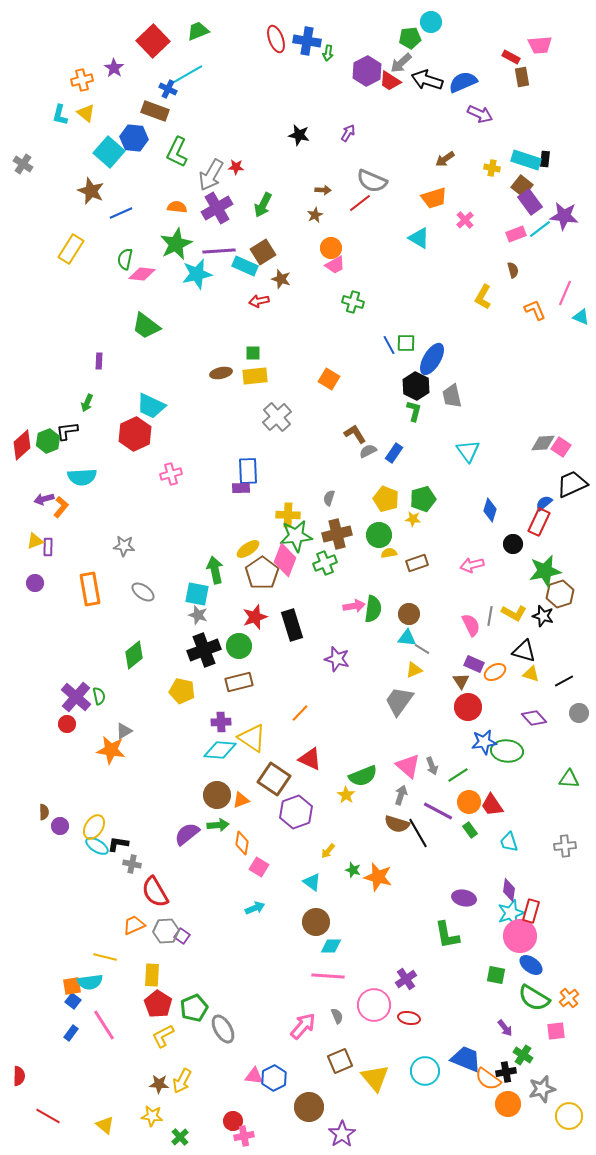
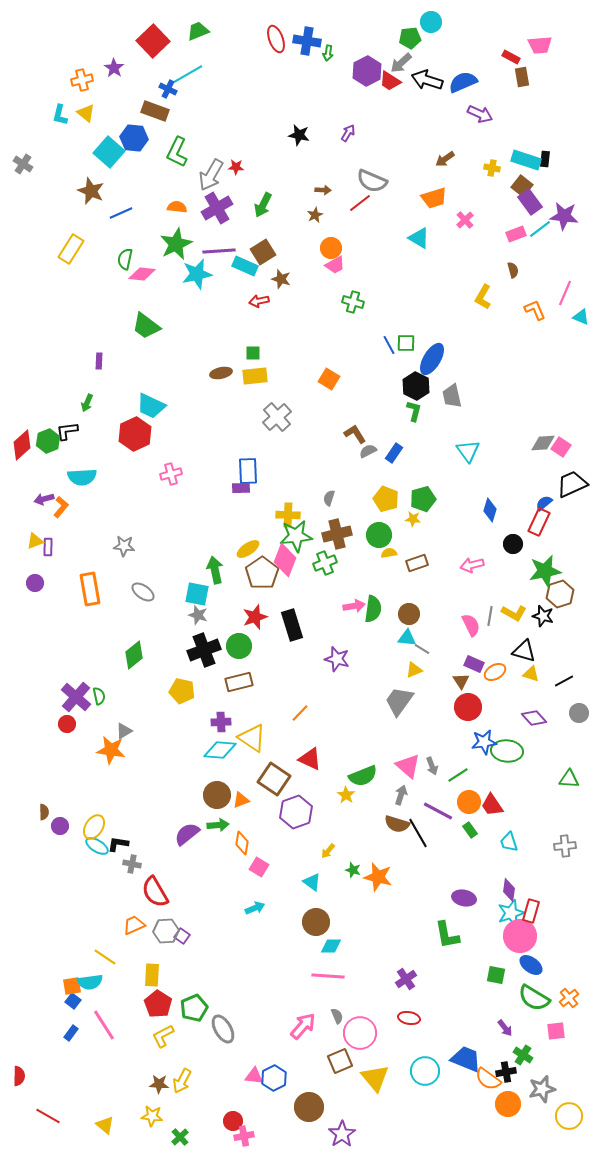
yellow line at (105, 957): rotated 20 degrees clockwise
pink circle at (374, 1005): moved 14 px left, 28 px down
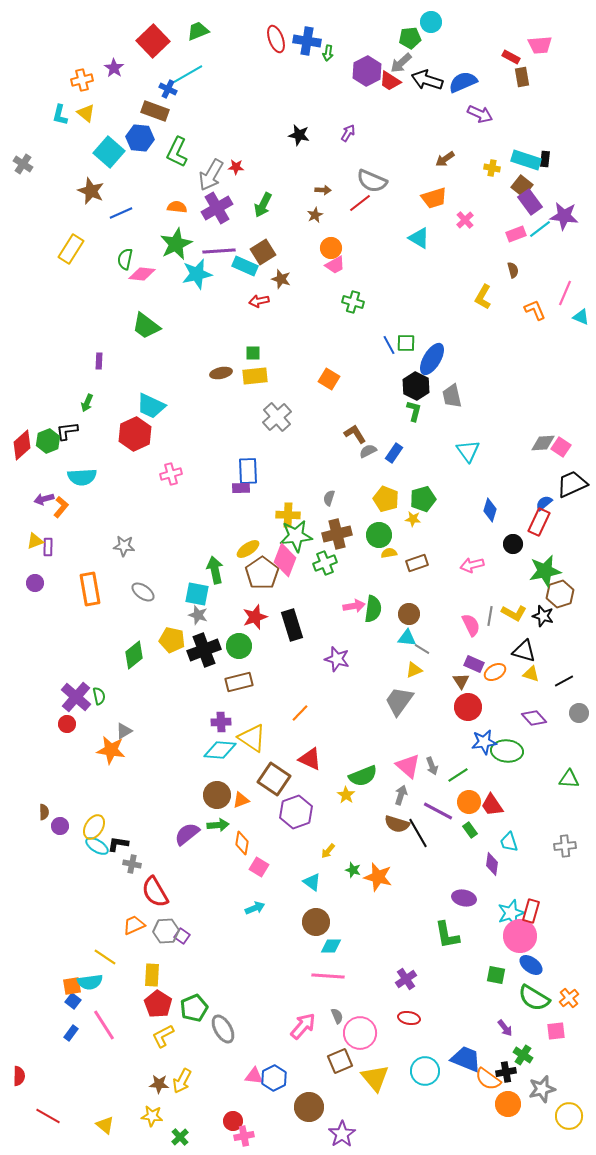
blue hexagon at (134, 138): moved 6 px right
yellow pentagon at (182, 691): moved 10 px left, 51 px up
purple diamond at (509, 890): moved 17 px left, 26 px up
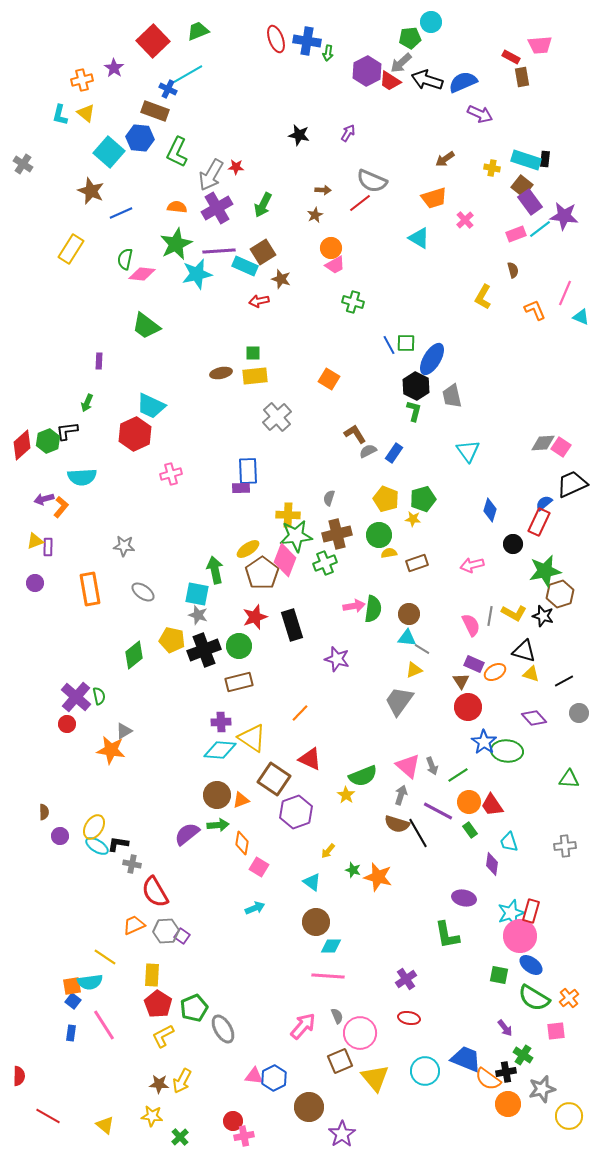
blue star at (484, 742): rotated 30 degrees counterclockwise
purple circle at (60, 826): moved 10 px down
green square at (496, 975): moved 3 px right
blue rectangle at (71, 1033): rotated 28 degrees counterclockwise
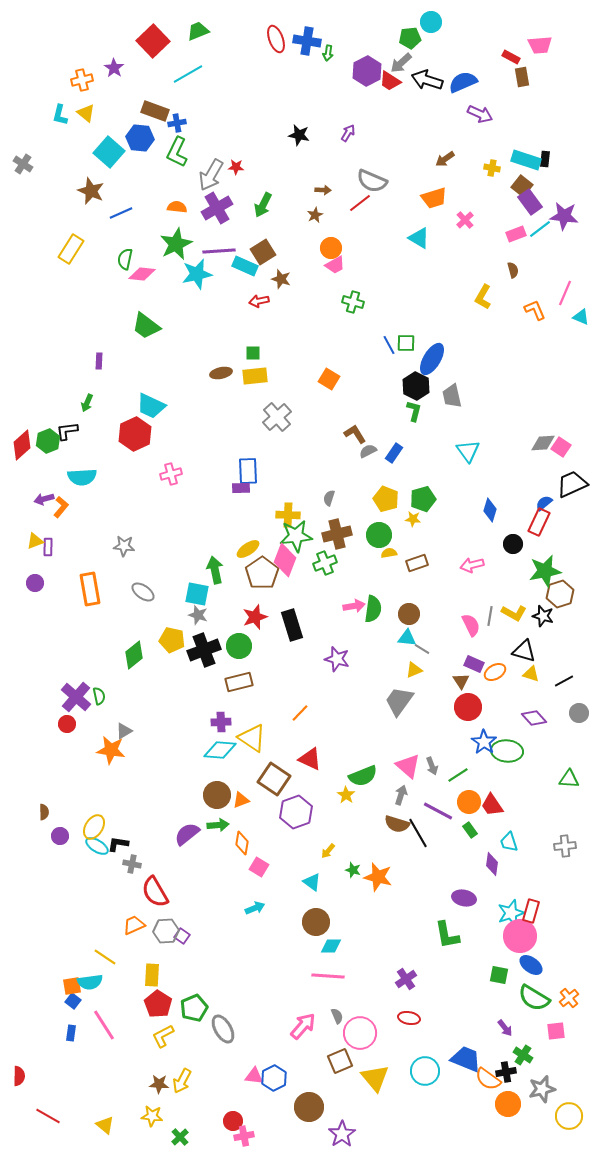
blue cross at (168, 89): moved 9 px right, 34 px down; rotated 36 degrees counterclockwise
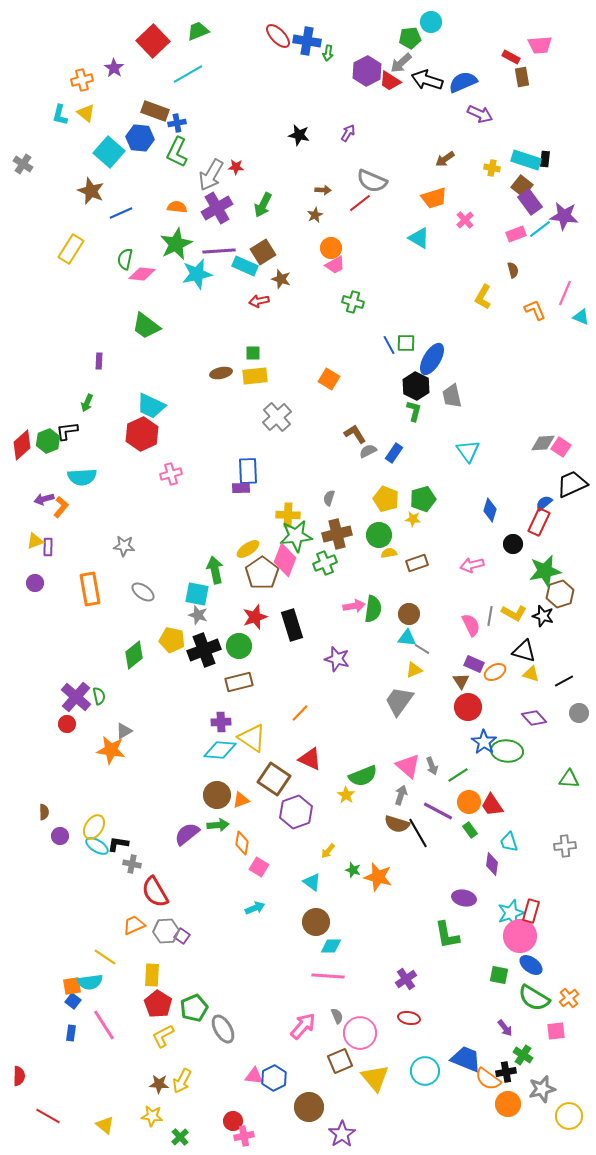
red ellipse at (276, 39): moved 2 px right, 3 px up; rotated 24 degrees counterclockwise
red hexagon at (135, 434): moved 7 px right
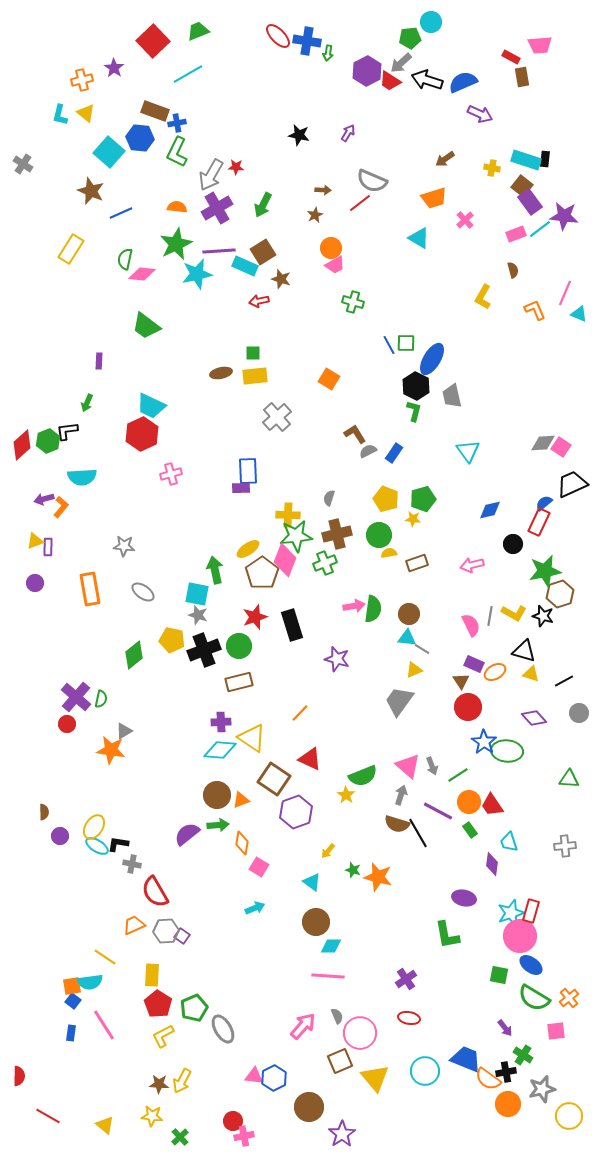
cyan triangle at (581, 317): moved 2 px left, 3 px up
blue diamond at (490, 510): rotated 60 degrees clockwise
green semicircle at (99, 696): moved 2 px right, 3 px down; rotated 24 degrees clockwise
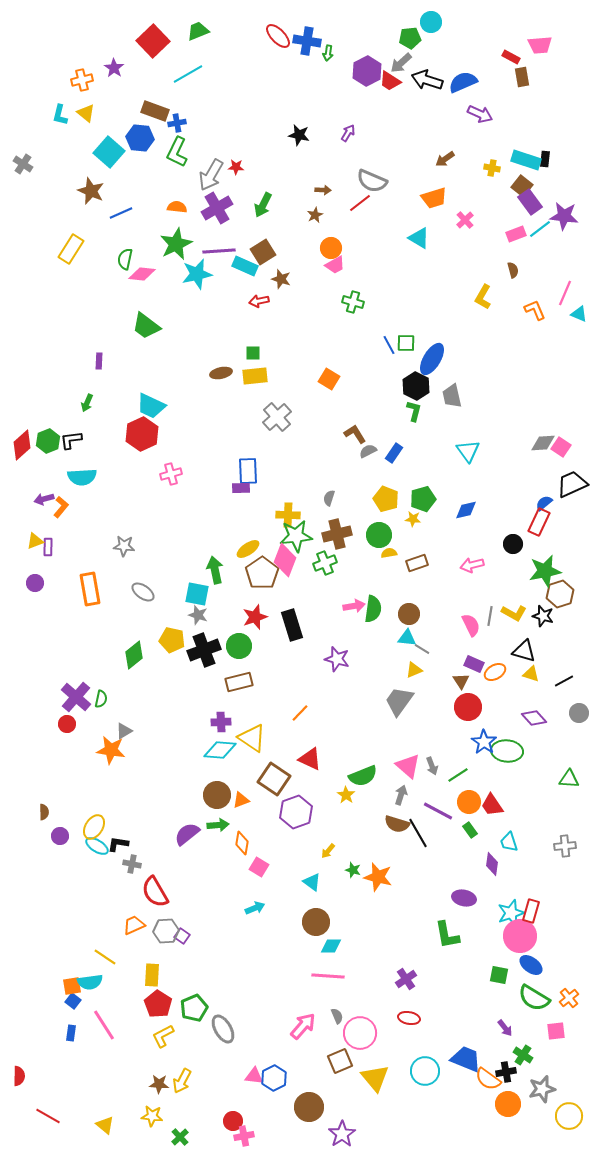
black L-shape at (67, 431): moved 4 px right, 9 px down
blue diamond at (490, 510): moved 24 px left
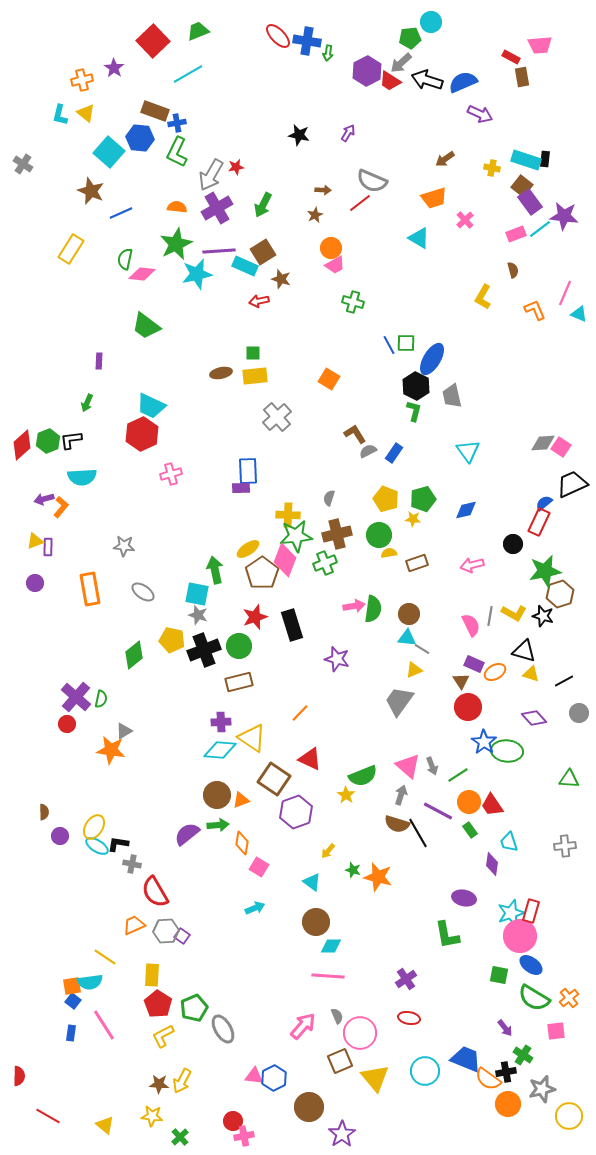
red star at (236, 167): rotated 14 degrees counterclockwise
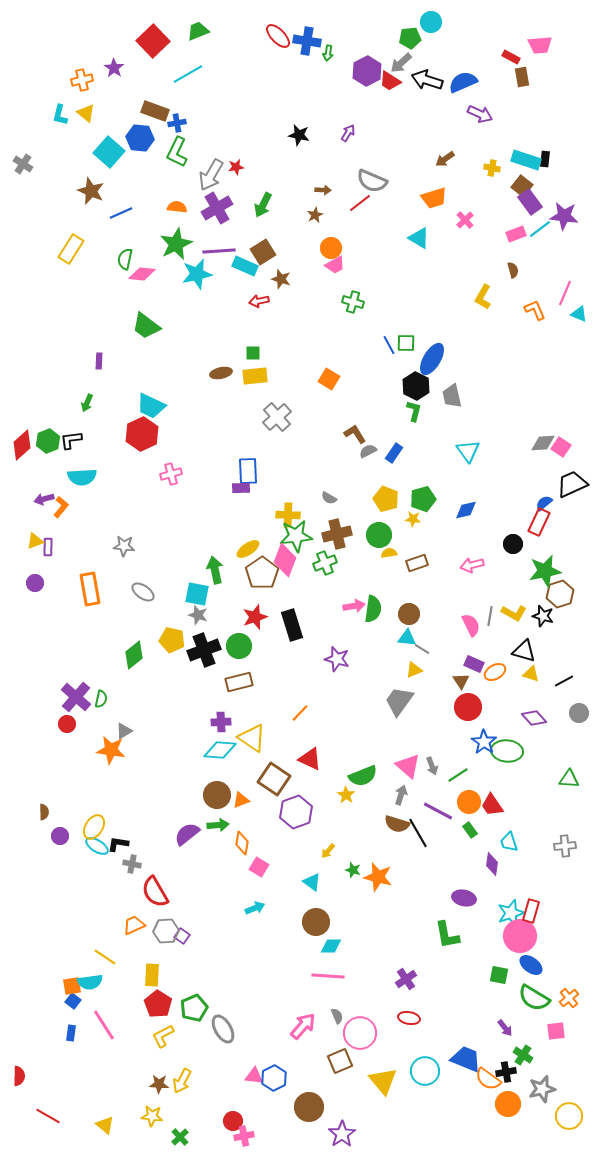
gray semicircle at (329, 498): rotated 77 degrees counterclockwise
yellow triangle at (375, 1078): moved 8 px right, 3 px down
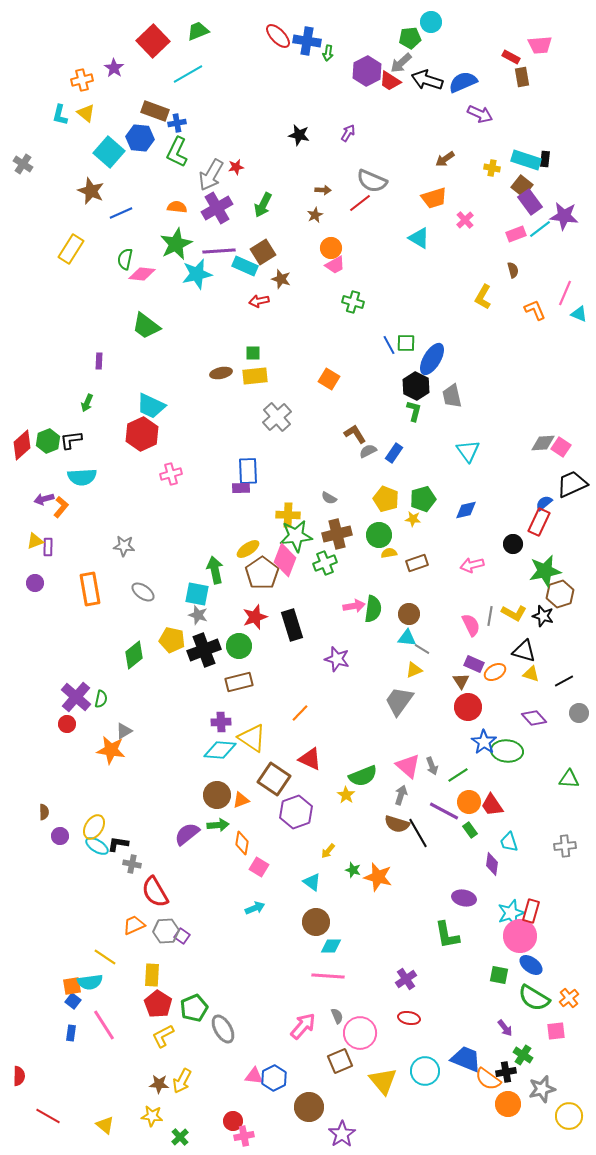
purple line at (438, 811): moved 6 px right
